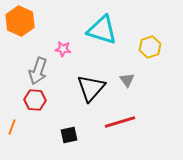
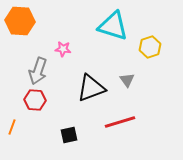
orange hexagon: rotated 20 degrees counterclockwise
cyan triangle: moved 11 px right, 4 px up
black triangle: rotated 28 degrees clockwise
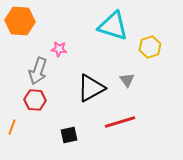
pink star: moved 4 px left
black triangle: rotated 8 degrees counterclockwise
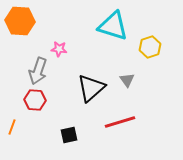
black triangle: rotated 12 degrees counterclockwise
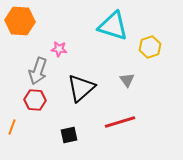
black triangle: moved 10 px left
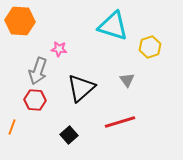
black square: rotated 30 degrees counterclockwise
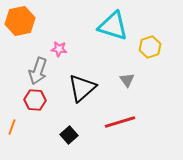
orange hexagon: rotated 16 degrees counterclockwise
black triangle: moved 1 px right
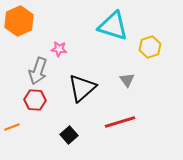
orange hexagon: moved 1 px left; rotated 12 degrees counterclockwise
orange line: rotated 49 degrees clockwise
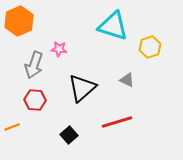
gray arrow: moved 4 px left, 6 px up
gray triangle: rotated 28 degrees counterclockwise
red line: moved 3 px left
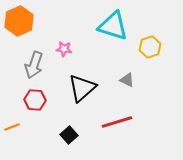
pink star: moved 5 px right
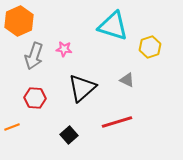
gray arrow: moved 9 px up
red hexagon: moved 2 px up
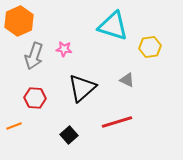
yellow hexagon: rotated 10 degrees clockwise
orange line: moved 2 px right, 1 px up
